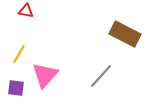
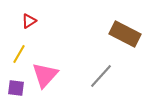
red triangle: moved 3 px right, 10 px down; rotated 42 degrees counterclockwise
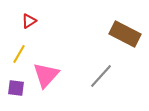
pink triangle: moved 1 px right
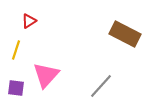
yellow line: moved 3 px left, 4 px up; rotated 12 degrees counterclockwise
gray line: moved 10 px down
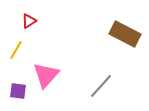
yellow line: rotated 12 degrees clockwise
purple square: moved 2 px right, 3 px down
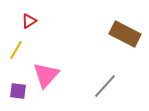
gray line: moved 4 px right
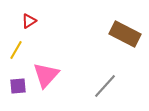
purple square: moved 5 px up; rotated 12 degrees counterclockwise
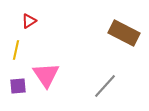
brown rectangle: moved 1 px left, 1 px up
yellow line: rotated 18 degrees counterclockwise
pink triangle: rotated 16 degrees counterclockwise
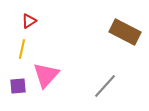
brown rectangle: moved 1 px right, 1 px up
yellow line: moved 6 px right, 1 px up
pink triangle: rotated 16 degrees clockwise
